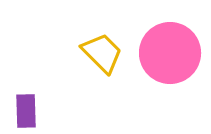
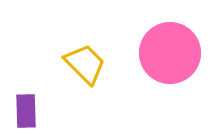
yellow trapezoid: moved 17 px left, 11 px down
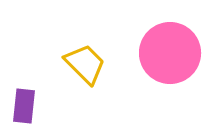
purple rectangle: moved 2 px left, 5 px up; rotated 8 degrees clockwise
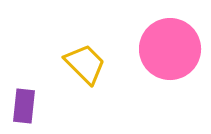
pink circle: moved 4 px up
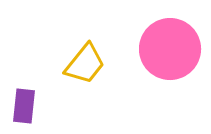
yellow trapezoid: rotated 84 degrees clockwise
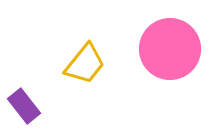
purple rectangle: rotated 44 degrees counterclockwise
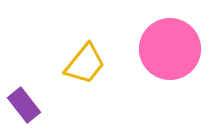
purple rectangle: moved 1 px up
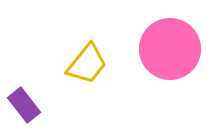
yellow trapezoid: moved 2 px right
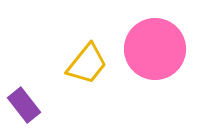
pink circle: moved 15 px left
